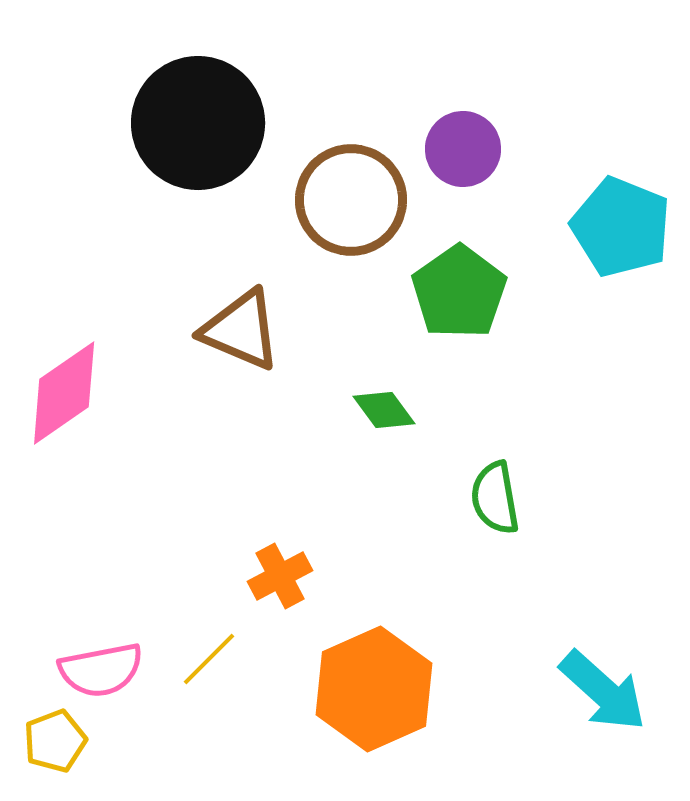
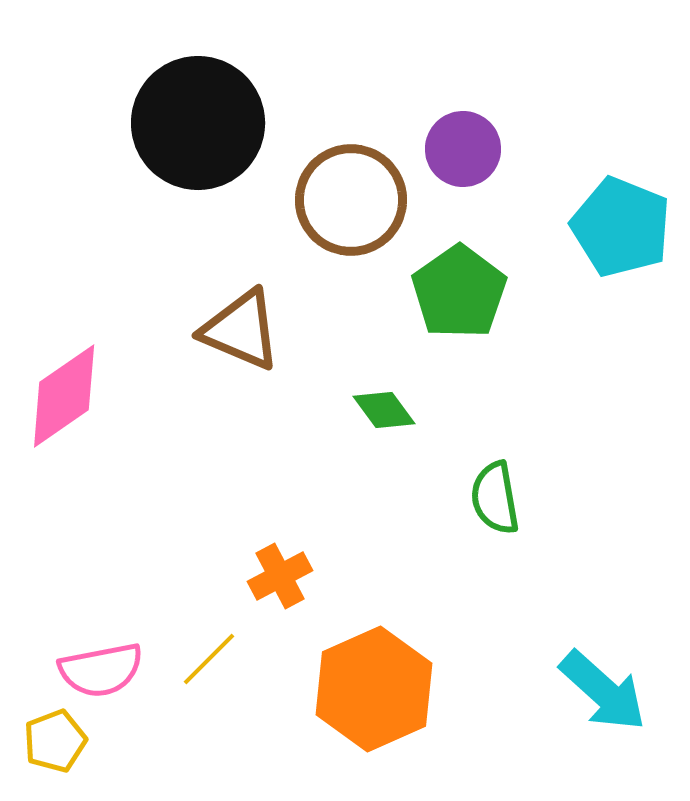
pink diamond: moved 3 px down
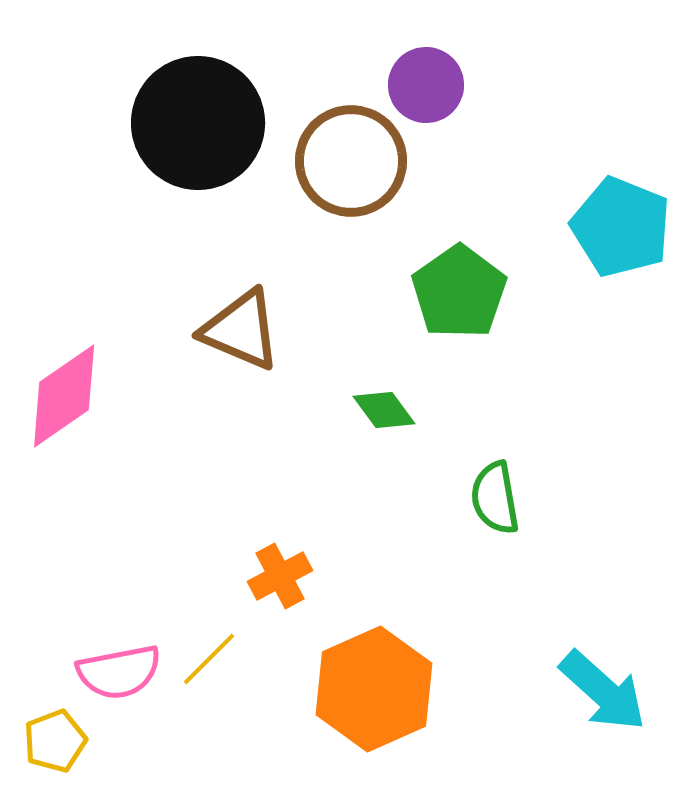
purple circle: moved 37 px left, 64 px up
brown circle: moved 39 px up
pink semicircle: moved 18 px right, 2 px down
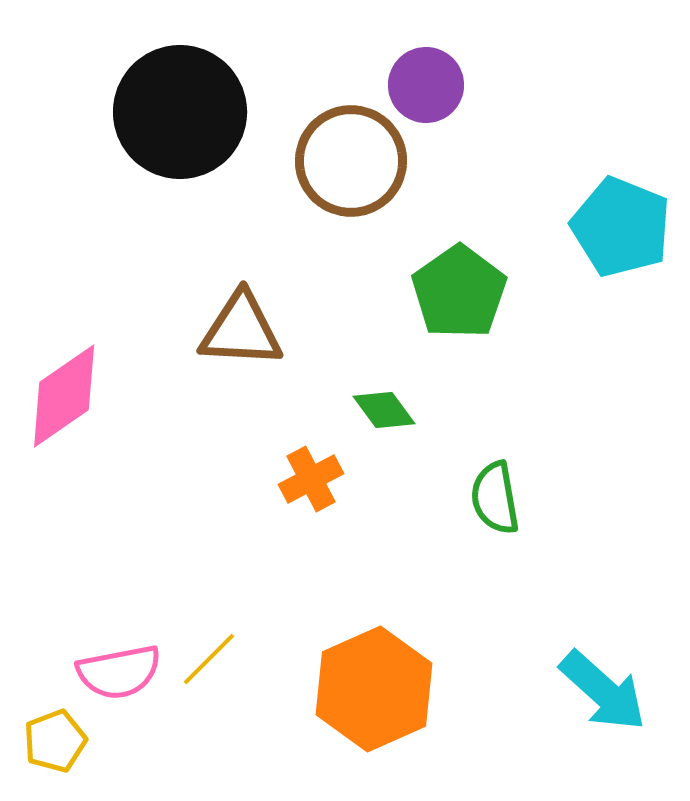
black circle: moved 18 px left, 11 px up
brown triangle: rotated 20 degrees counterclockwise
orange cross: moved 31 px right, 97 px up
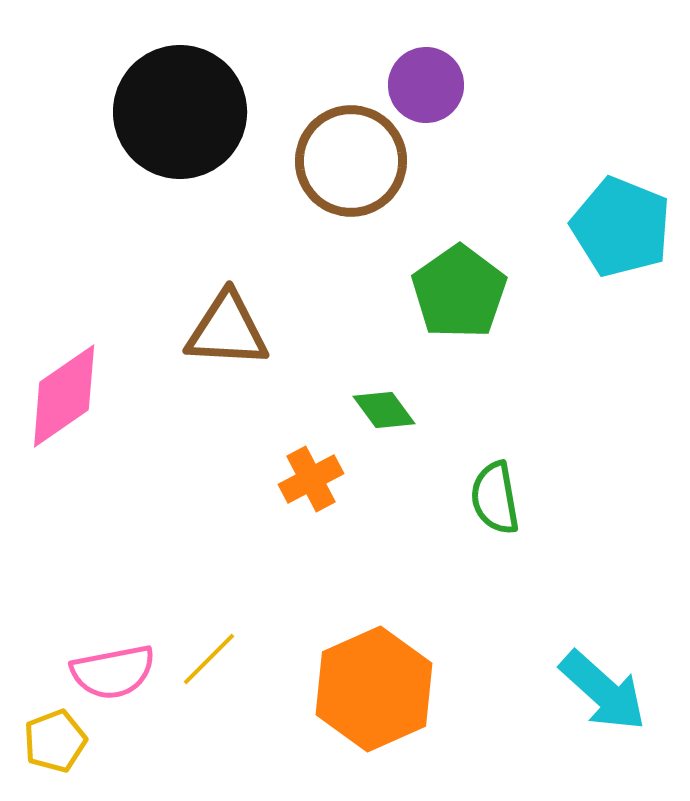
brown triangle: moved 14 px left
pink semicircle: moved 6 px left
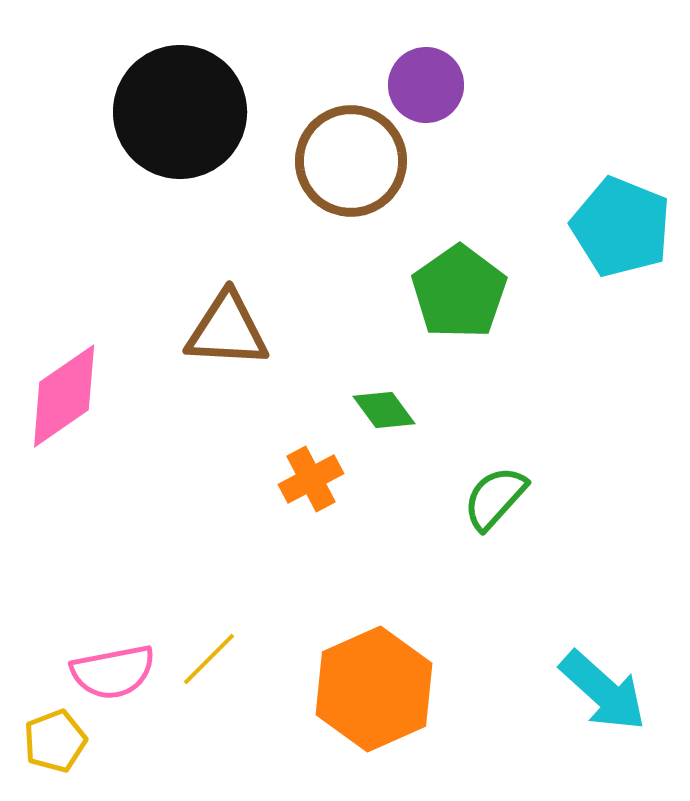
green semicircle: rotated 52 degrees clockwise
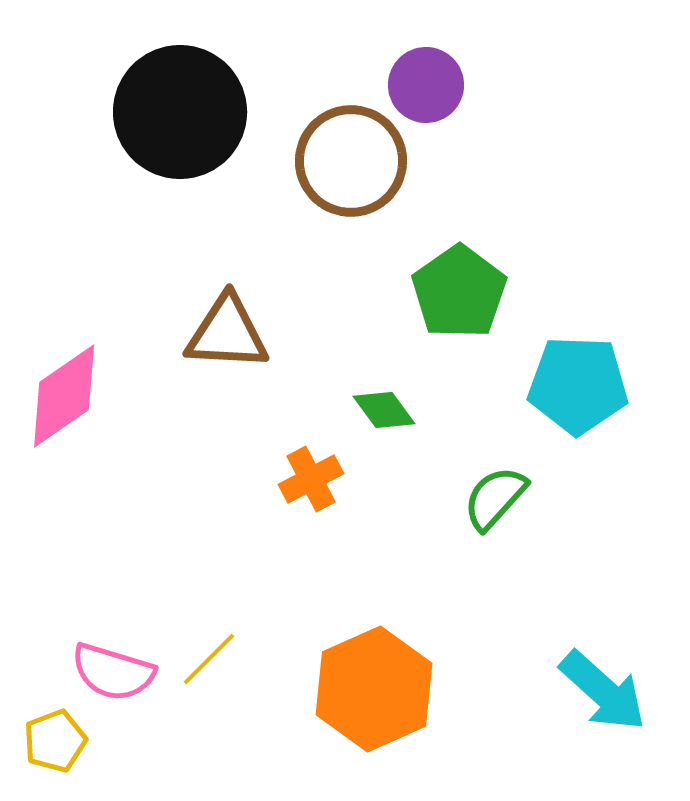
cyan pentagon: moved 43 px left, 158 px down; rotated 20 degrees counterclockwise
brown triangle: moved 3 px down
pink semicircle: rotated 28 degrees clockwise
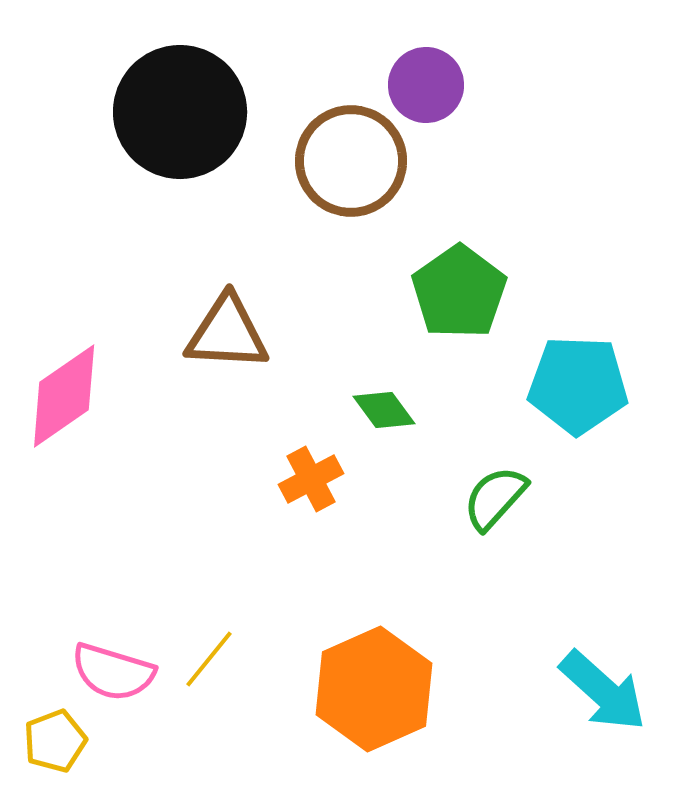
yellow line: rotated 6 degrees counterclockwise
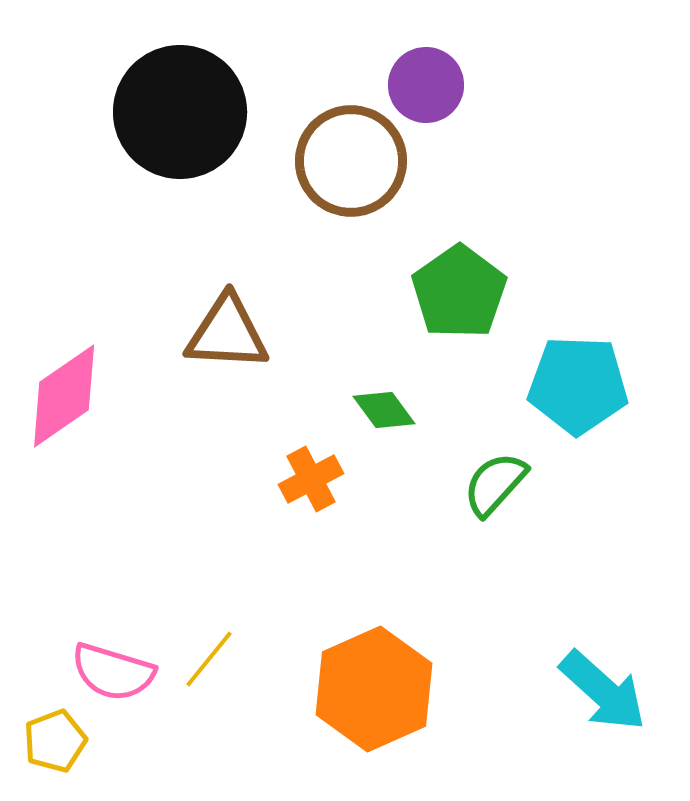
green semicircle: moved 14 px up
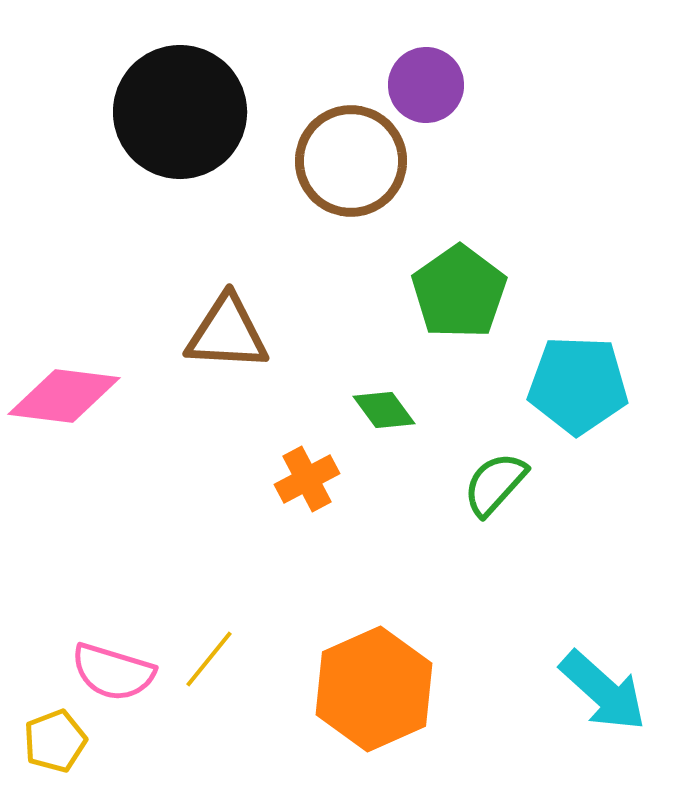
pink diamond: rotated 42 degrees clockwise
orange cross: moved 4 px left
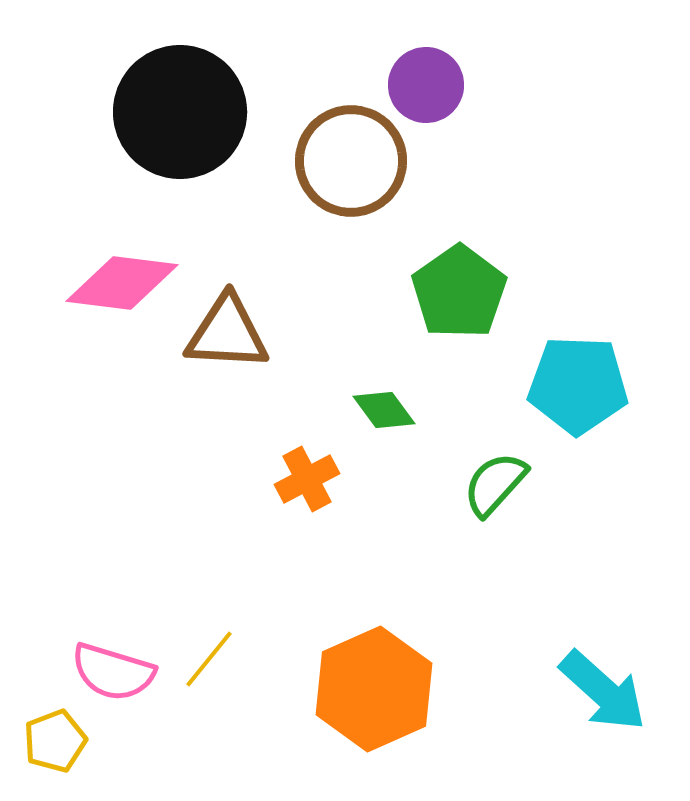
pink diamond: moved 58 px right, 113 px up
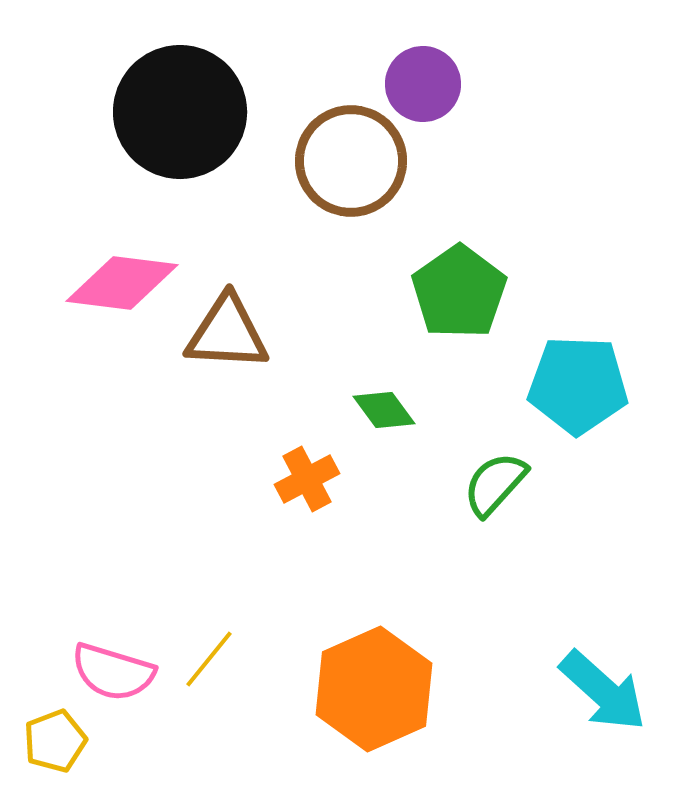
purple circle: moved 3 px left, 1 px up
